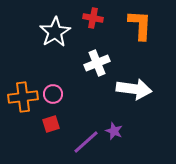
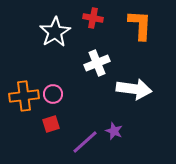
orange cross: moved 1 px right, 1 px up
purple line: moved 1 px left
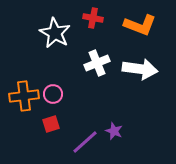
orange L-shape: rotated 108 degrees clockwise
white star: moved 1 px down; rotated 12 degrees counterclockwise
white arrow: moved 6 px right, 20 px up
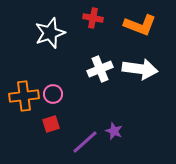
white star: moved 5 px left; rotated 24 degrees clockwise
white cross: moved 3 px right, 6 px down
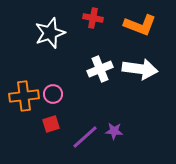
purple star: rotated 18 degrees counterclockwise
purple line: moved 5 px up
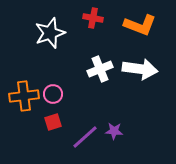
red square: moved 2 px right, 2 px up
